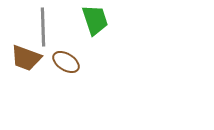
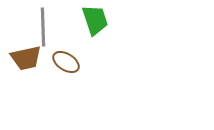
brown trapezoid: rotated 32 degrees counterclockwise
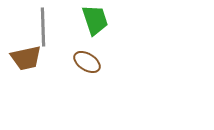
brown ellipse: moved 21 px right
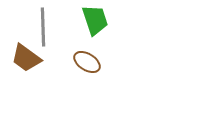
brown trapezoid: rotated 48 degrees clockwise
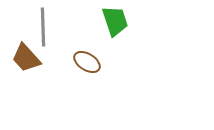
green trapezoid: moved 20 px right, 1 px down
brown trapezoid: rotated 12 degrees clockwise
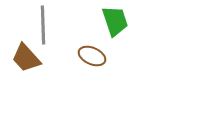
gray line: moved 2 px up
brown ellipse: moved 5 px right, 6 px up; rotated 8 degrees counterclockwise
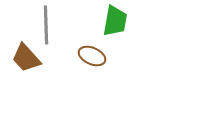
green trapezoid: rotated 28 degrees clockwise
gray line: moved 3 px right
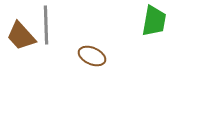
green trapezoid: moved 39 px right
brown trapezoid: moved 5 px left, 22 px up
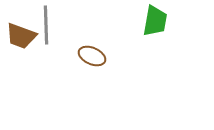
green trapezoid: moved 1 px right
brown trapezoid: rotated 28 degrees counterclockwise
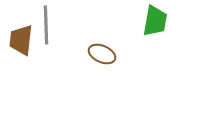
brown trapezoid: moved 4 px down; rotated 76 degrees clockwise
brown ellipse: moved 10 px right, 2 px up
